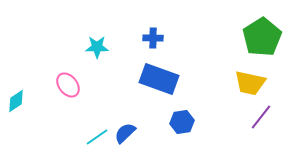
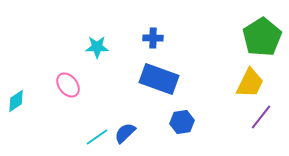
yellow trapezoid: rotated 76 degrees counterclockwise
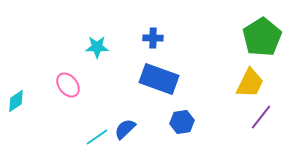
blue semicircle: moved 4 px up
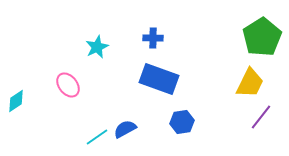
cyan star: rotated 25 degrees counterclockwise
blue semicircle: rotated 15 degrees clockwise
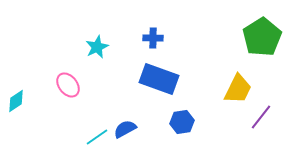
yellow trapezoid: moved 12 px left, 6 px down
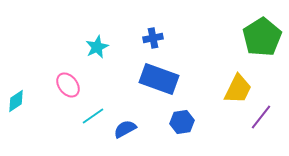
blue cross: rotated 12 degrees counterclockwise
cyan line: moved 4 px left, 21 px up
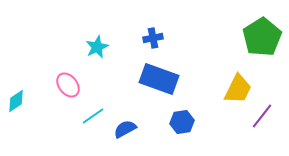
purple line: moved 1 px right, 1 px up
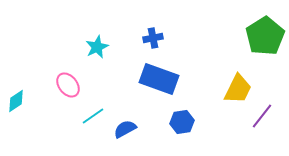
green pentagon: moved 3 px right, 1 px up
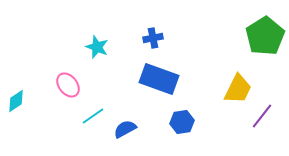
cyan star: rotated 25 degrees counterclockwise
